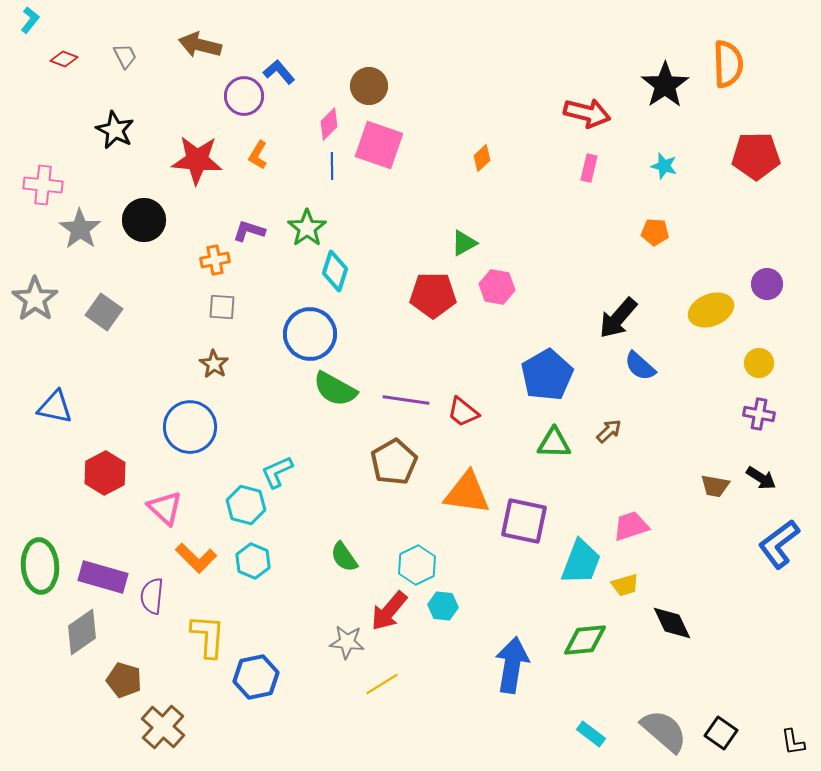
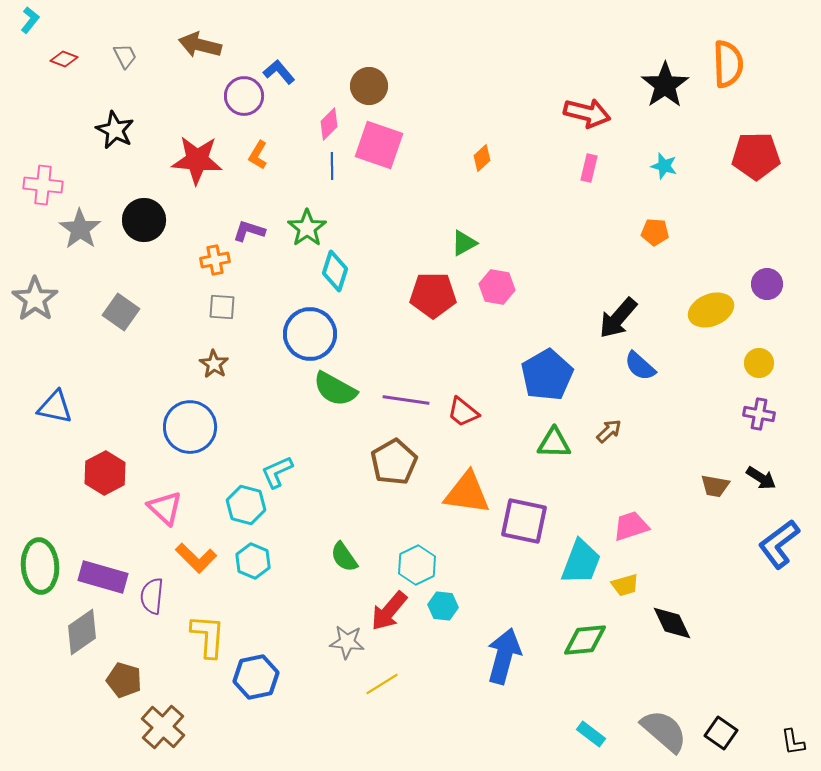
gray square at (104, 312): moved 17 px right
blue arrow at (512, 665): moved 8 px left, 9 px up; rotated 6 degrees clockwise
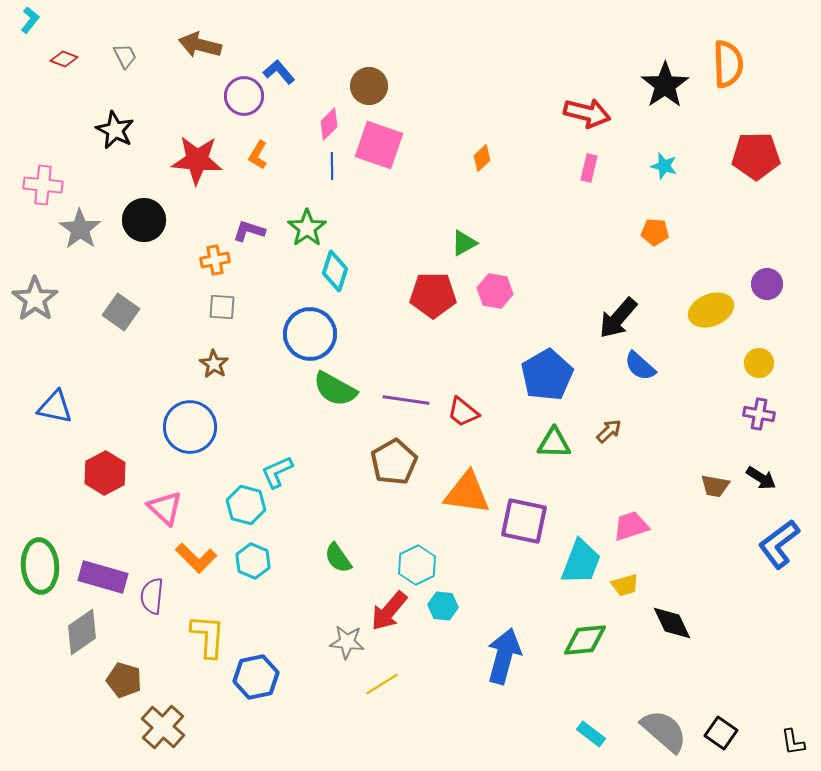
pink hexagon at (497, 287): moved 2 px left, 4 px down
green semicircle at (344, 557): moved 6 px left, 1 px down
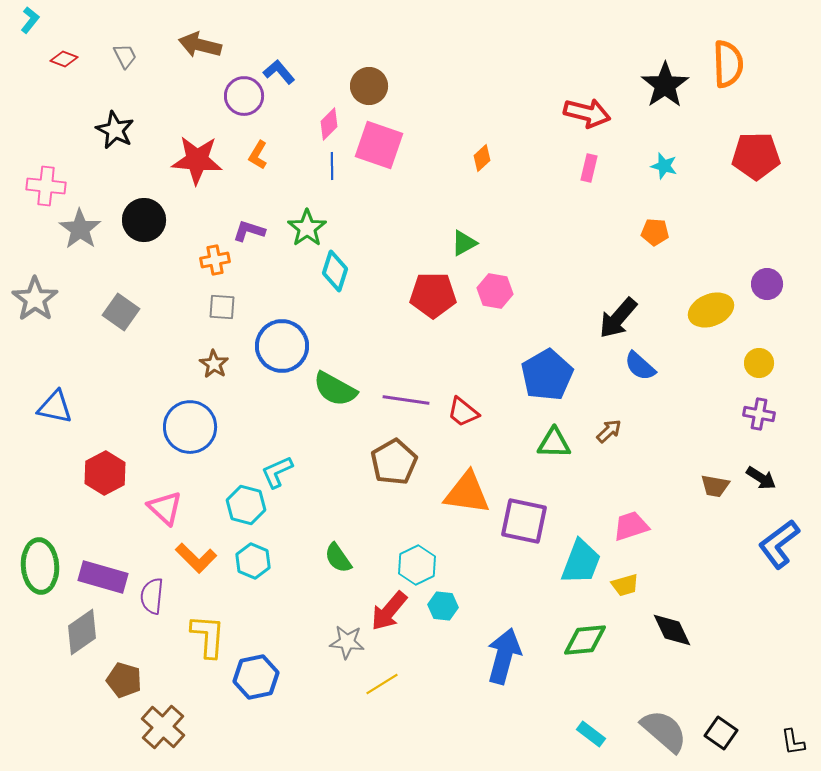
pink cross at (43, 185): moved 3 px right, 1 px down
blue circle at (310, 334): moved 28 px left, 12 px down
black diamond at (672, 623): moved 7 px down
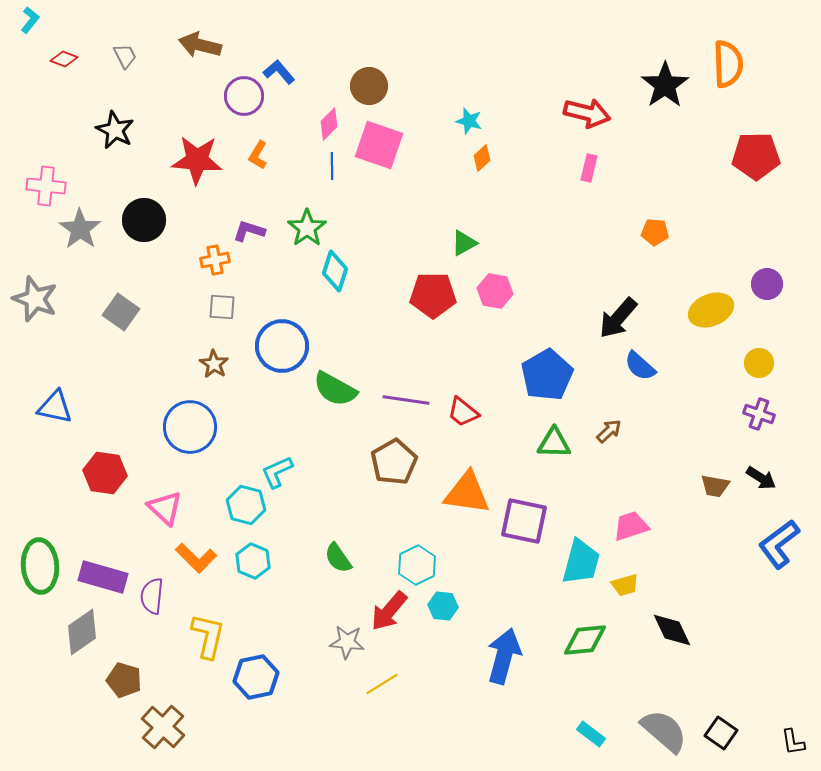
cyan star at (664, 166): moved 195 px left, 45 px up
gray star at (35, 299): rotated 15 degrees counterclockwise
purple cross at (759, 414): rotated 8 degrees clockwise
red hexagon at (105, 473): rotated 24 degrees counterclockwise
cyan trapezoid at (581, 562): rotated 6 degrees counterclockwise
yellow L-shape at (208, 636): rotated 9 degrees clockwise
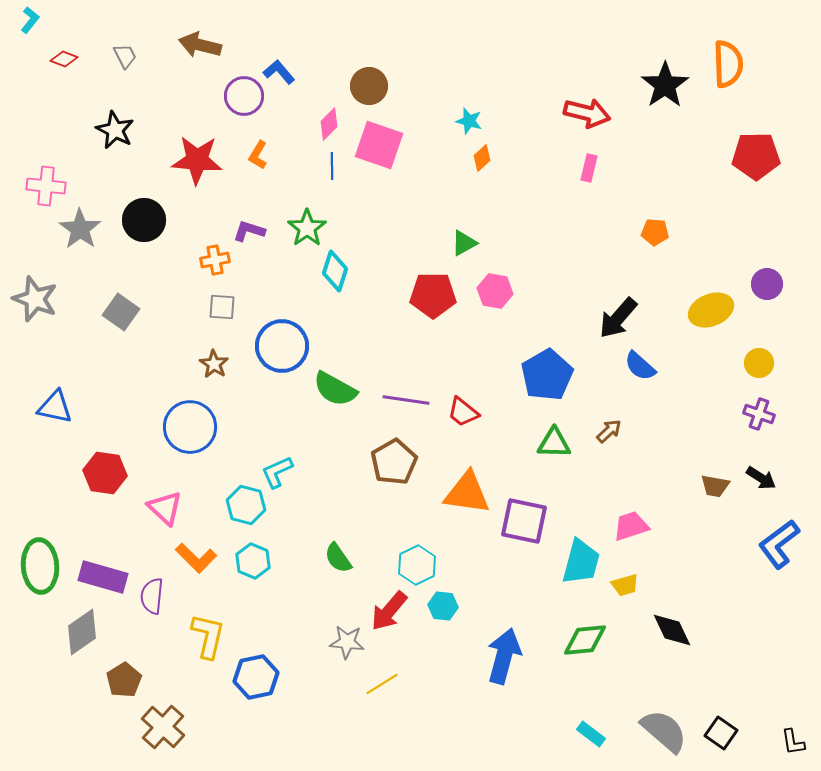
brown pentagon at (124, 680): rotated 24 degrees clockwise
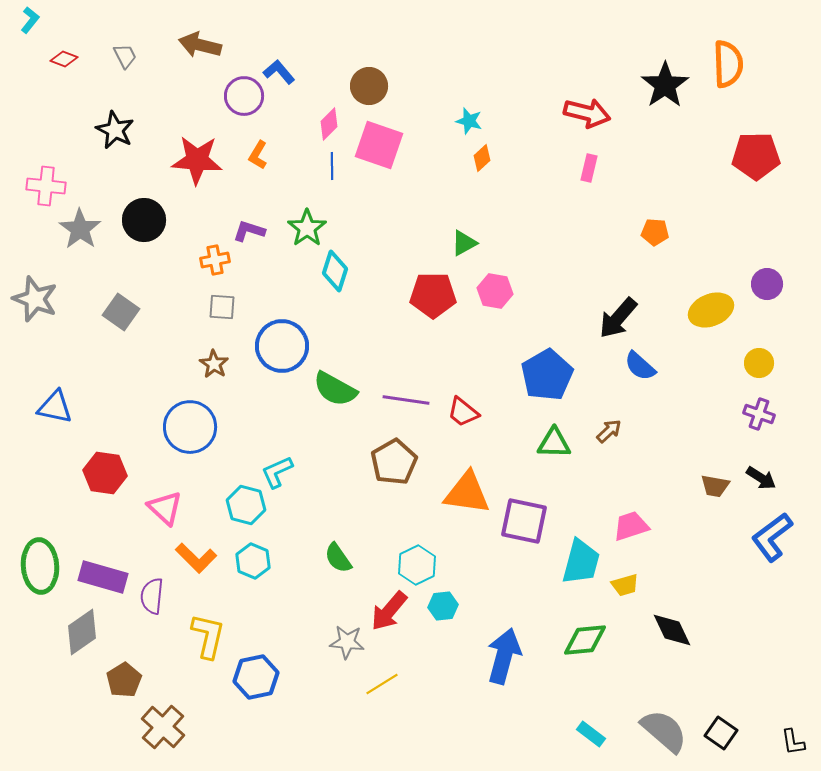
blue L-shape at (779, 544): moved 7 px left, 7 px up
cyan hexagon at (443, 606): rotated 12 degrees counterclockwise
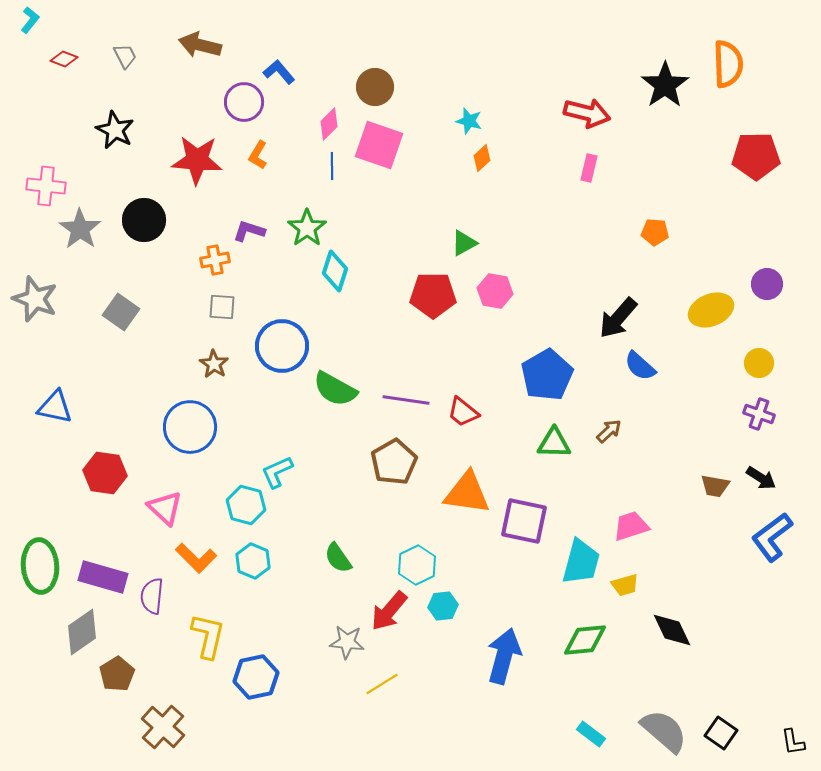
brown circle at (369, 86): moved 6 px right, 1 px down
purple circle at (244, 96): moved 6 px down
brown pentagon at (124, 680): moved 7 px left, 6 px up
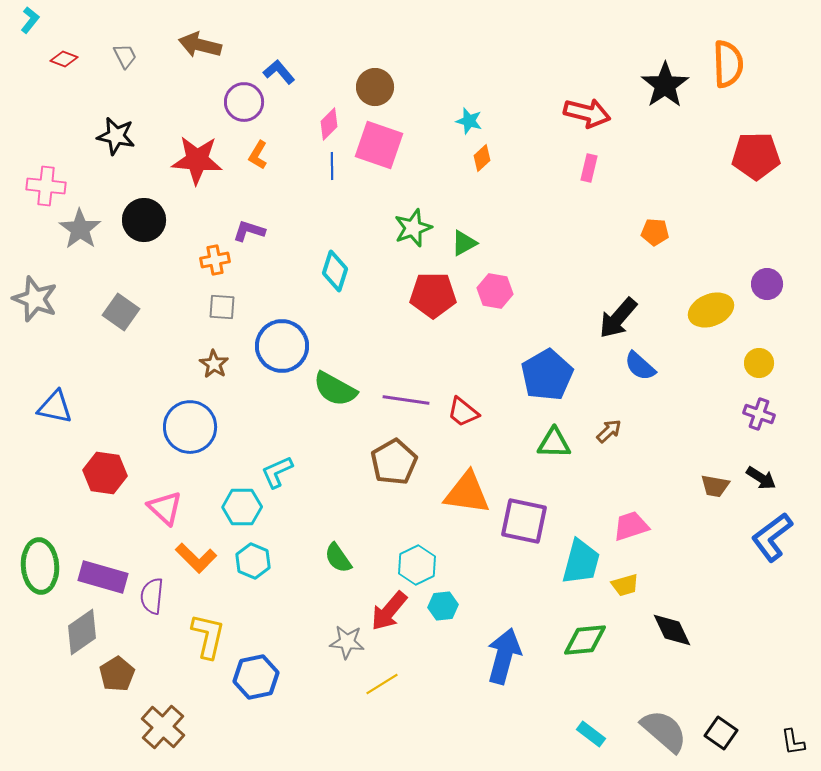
black star at (115, 130): moved 1 px right, 6 px down; rotated 15 degrees counterclockwise
green star at (307, 228): moved 106 px right; rotated 15 degrees clockwise
cyan hexagon at (246, 505): moved 4 px left, 2 px down; rotated 15 degrees counterclockwise
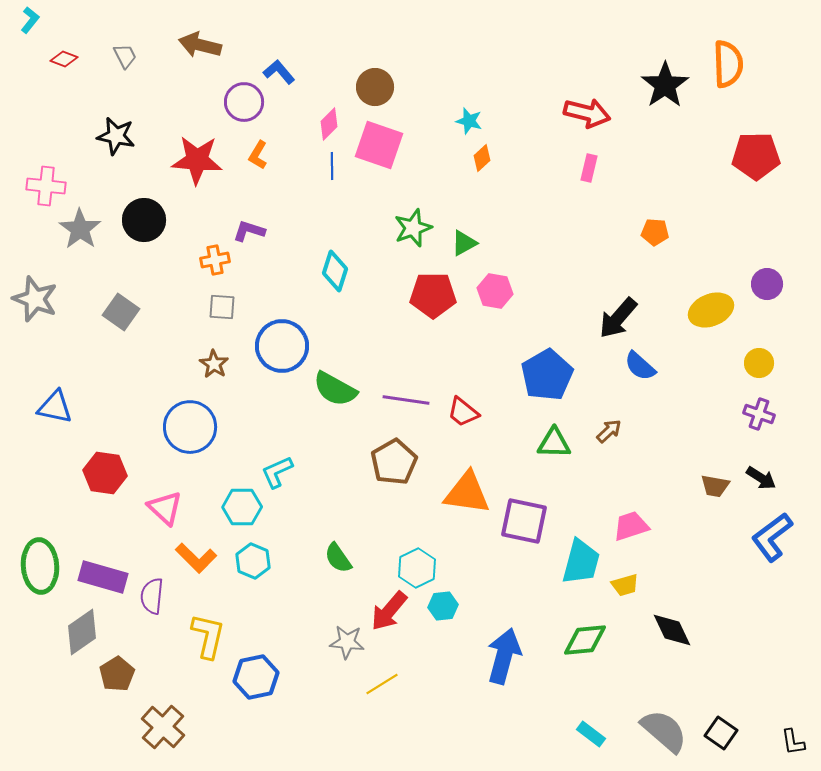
cyan hexagon at (417, 565): moved 3 px down
